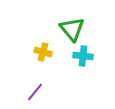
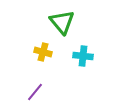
green triangle: moved 10 px left, 7 px up
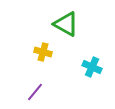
green triangle: moved 4 px right, 2 px down; rotated 20 degrees counterclockwise
cyan cross: moved 9 px right, 11 px down; rotated 18 degrees clockwise
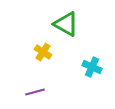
yellow cross: rotated 18 degrees clockwise
purple line: rotated 36 degrees clockwise
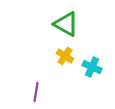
yellow cross: moved 22 px right, 4 px down
purple line: moved 1 px right; rotated 66 degrees counterclockwise
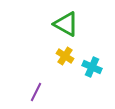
purple line: rotated 18 degrees clockwise
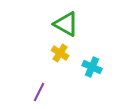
yellow cross: moved 5 px left, 3 px up
purple line: moved 3 px right
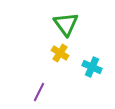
green triangle: rotated 24 degrees clockwise
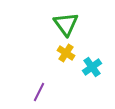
yellow cross: moved 6 px right
cyan cross: rotated 30 degrees clockwise
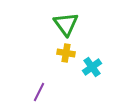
yellow cross: rotated 24 degrees counterclockwise
